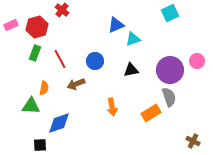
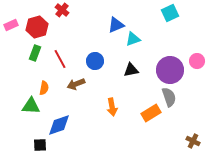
blue diamond: moved 2 px down
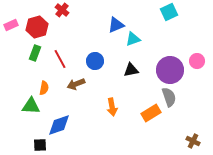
cyan square: moved 1 px left, 1 px up
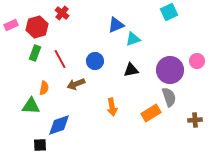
red cross: moved 3 px down
brown cross: moved 2 px right, 21 px up; rotated 32 degrees counterclockwise
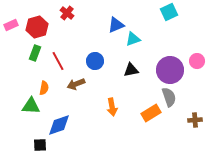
red cross: moved 5 px right
red line: moved 2 px left, 2 px down
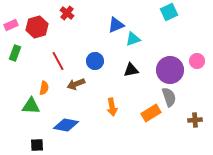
green rectangle: moved 20 px left
blue diamond: moved 7 px right; rotated 30 degrees clockwise
black square: moved 3 px left
